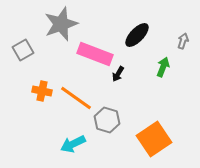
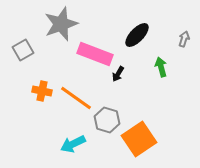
gray arrow: moved 1 px right, 2 px up
green arrow: moved 2 px left; rotated 36 degrees counterclockwise
orange square: moved 15 px left
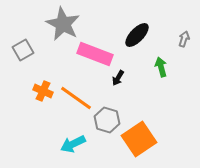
gray star: moved 2 px right; rotated 24 degrees counterclockwise
black arrow: moved 4 px down
orange cross: moved 1 px right; rotated 12 degrees clockwise
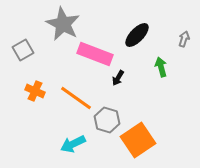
orange cross: moved 8 px left
orange square: moved 1 px left, 1 px down
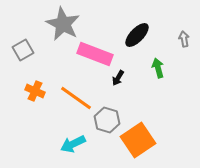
gray arrow: rotated 28 degrees counterclockwise
green arrow: moved 3 px left, 1 px down
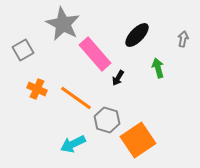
gray arrow: moved 1 px left; rotated 21 degrees clockwise
pink rectangle: rotated 28 degrees clockwise
orange cross: moved 2 px right, 2 px up
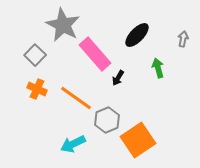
gray star: moved 1 px down
gray square: moved 12 px right, 5 px down; rotated 15 degrees counterclockwise
gray hexagon: rotated 20 degrees clockwise
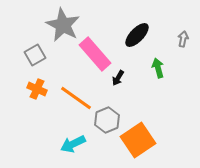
gray square: rotated 15 degrees clockwise
